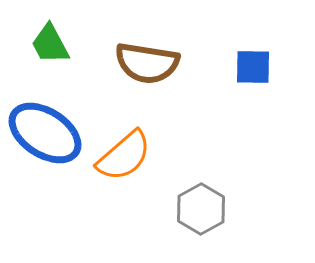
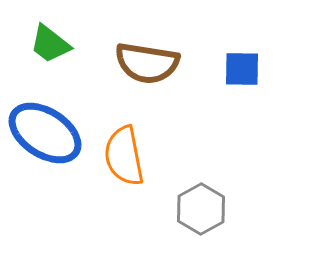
green trapezoid: rotated 24 degrees counterclockwise
blue square: moved 11 px left, 2 px down
orange semicircle: rotated 120 degrees clockwise
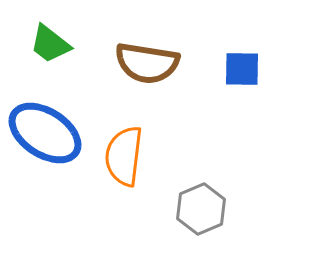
orange semicircle: rotated 18 degrees clockwise
gray hexagon: rotated 6 degrees clockwise
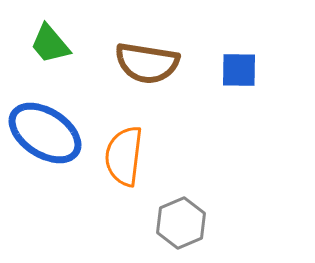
green trapezoid: rotated 12 degrees clockwise
blue square: moved 3 px left, 1 px down
gray hexagon: moved 20 px left, 14 px down
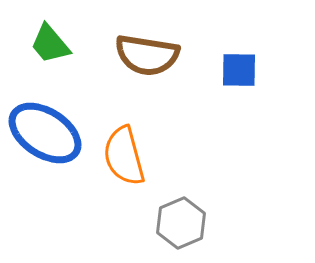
brown semicircle: moved 8 px up
orange semicircle: rotated 22 degrees counterclockwise
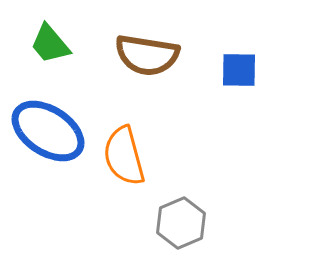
blue ellipse: moved 3 px right, 2 px up
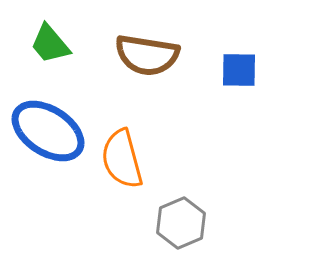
orange semicircle: moved 2 px left, 3 px down
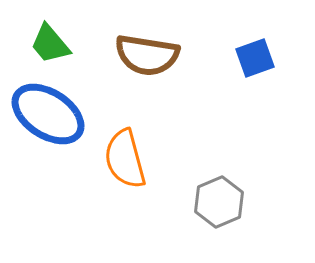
blue square: moved 16 px right, 12 px up; rotated 21 degrees counterclockwise
blue ellipse: moved 17 px up
orange semicircle: moved 3 px right
gray hexagon: moved 38 px right, 21 px up
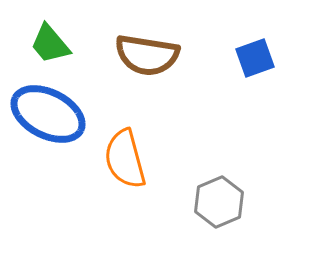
blue ellipse: rotated 6 degrees counterclockwise
